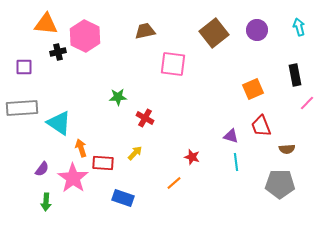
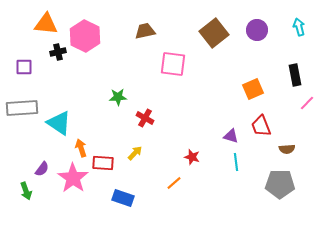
green arrow: moved 20 px left, 11 px up; rotated 24 degrees counterclockwise
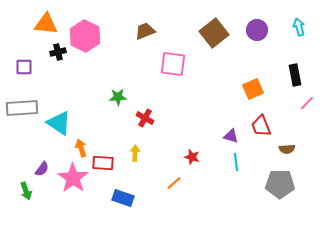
brown trapezoid: rotated 10 degrees counterclockwise
yellow arrow: rotated 42 degrees counterclockwise
